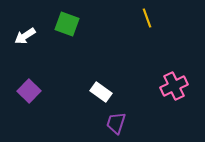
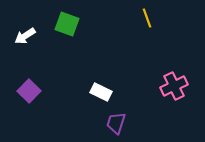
white rectangle: rotated 10 degrees counterclockwise
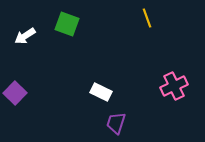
purple square: moved 14 px left, 2 px down
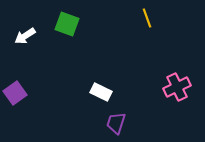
pink cross: moved 3 px right, 1 px down
purple square: rotated 10 degrees clockwise
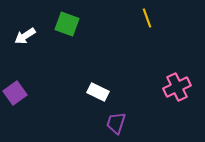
white rectangle: moved 3 px left
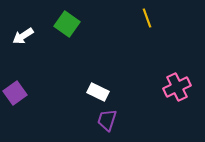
green square: rotated 15 degrees clockwise
white arrow: moved 2 px left
purple trapezoid: moved 9 px left, 3 px up
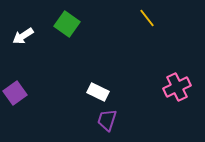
yellow line: rotated 18 degrees counterclockwise
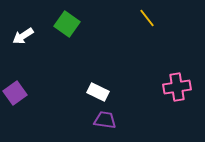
pink cross: rotated 16 degrees clockwise
purple trapezoid: moved 2 px left; rotated 80 degrees clockwise
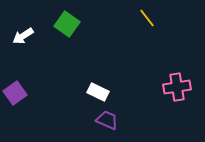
purple trapezoid: moved 2 px right; rotated 15 degrees clockwise
